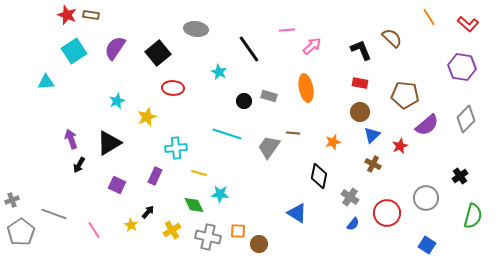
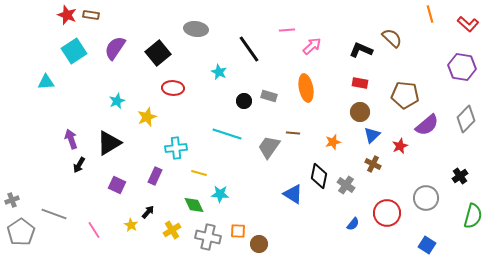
orange line at (429, 17): moved 1 px right, 3 px up; rotated 18 degrees clockwise
black L-shape at (361, 50): rotated 45 degrees counterclockwise
gray cross at (350, 197): moved 4 px left, 12 px up
blue triangle at (297, 213): moved 4 px left, 19 px up
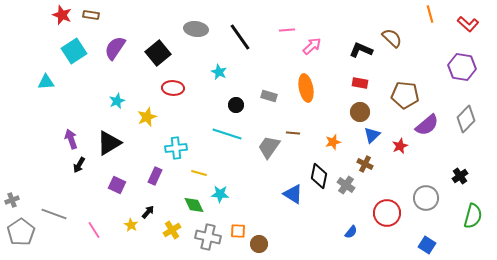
red star at (67, 15): moved 5 px left
black line at (249, 49): moved 9 px left, 12 px up
black circle at (244, 101): moved 8 px left, 4 px down
brown cross at (373, 164): moved 8 px left
blue semicircle at (353, 224): moved 2 px left, 8 px down
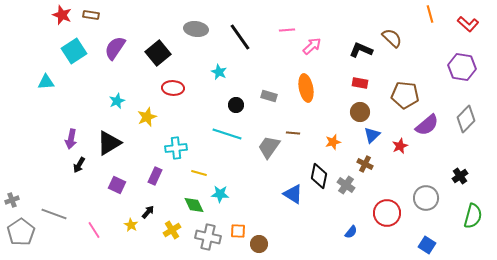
purple arrow at (71, 139): rotated 150 degrees counterclockwise
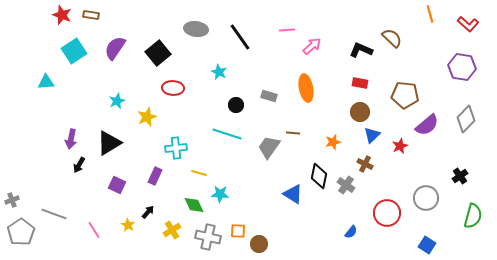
yellow star at (131, 225): moved 3 px left
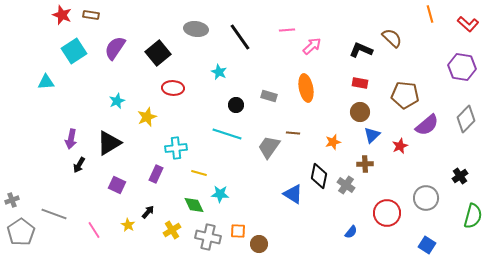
brown cross at (365, 164): rotated 28 degrees counterclockwise
purple rectangle at (155, 176): moved 1 px right, 2 px up
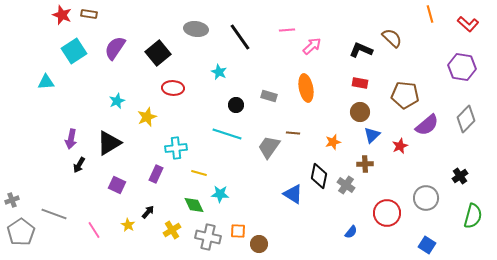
brown rectangle at (91, 15): moved 2 px left, 1 px up
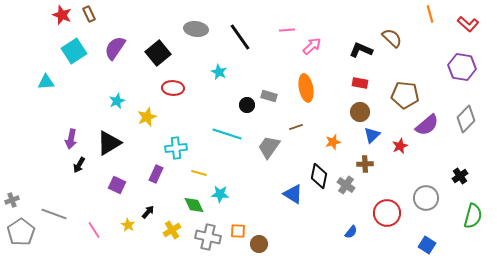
brown rectangle at (89, 14): rotated 56 degrees clockwise
black circle at (236, 105): moved 11 px right
brown line at (293, 133): moved 3 px right, 6 px up; rotated 24 degrees counterclockwise
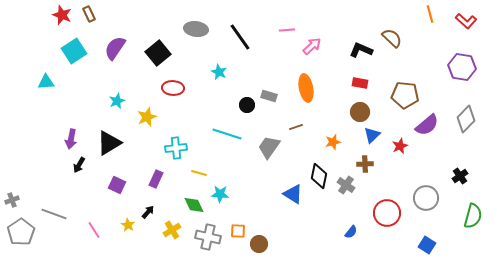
red L-shape at (468, 24): moved 2 px left, 3 px up
purple rectangle at (156, 174): moved 5 px down
